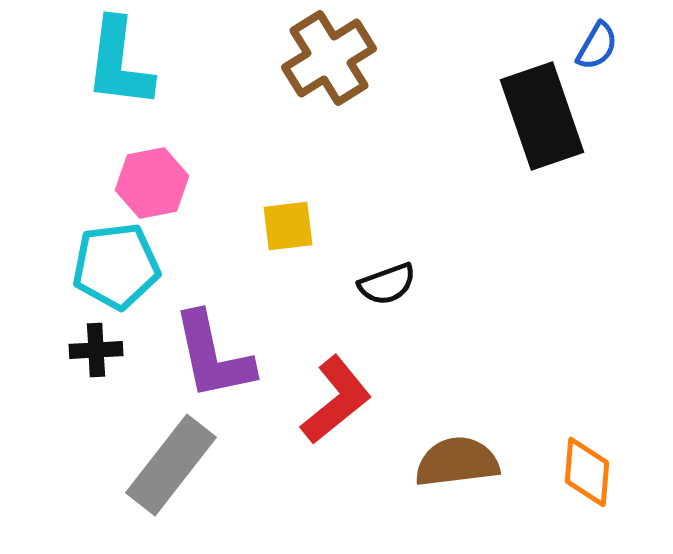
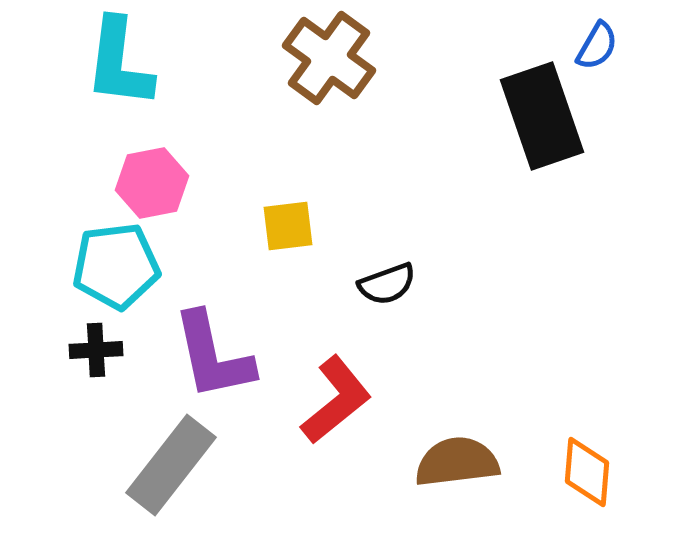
brown cross: rotated 22 degrees counterclockwise
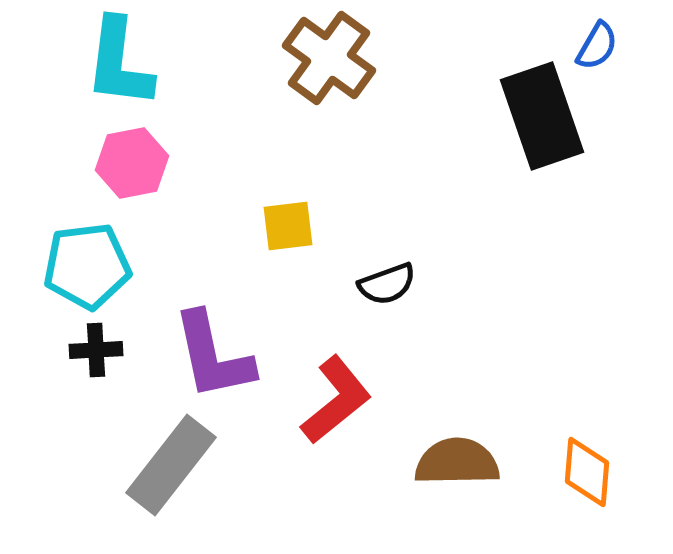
pink hexagon: moved 20 px left, 20 px up
cyan pentagon: moved 29 px left
brown semicircle: rotated 6 degrees clockwise
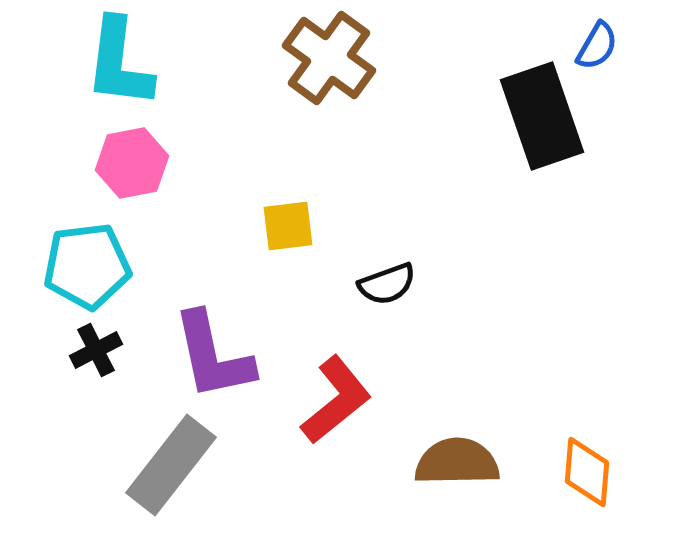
black cross: rotated 24 degrees counterclockwise
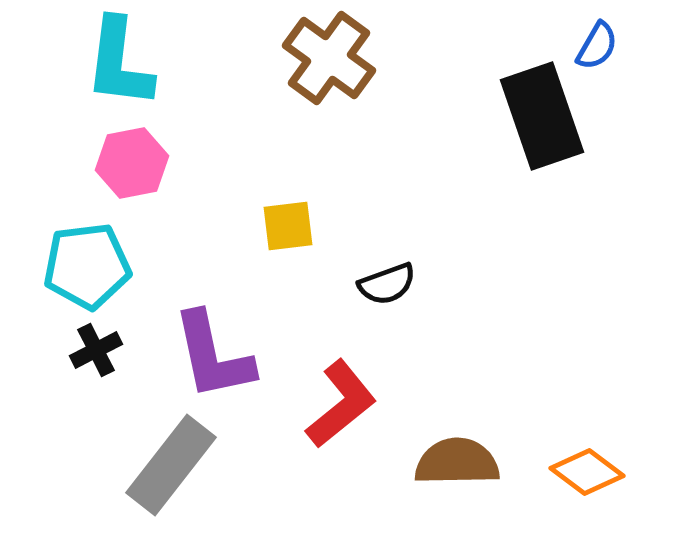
red L-shape: moved 5 px right, 4 px down
orange diamond: rotated 58 degrees counterclockwise
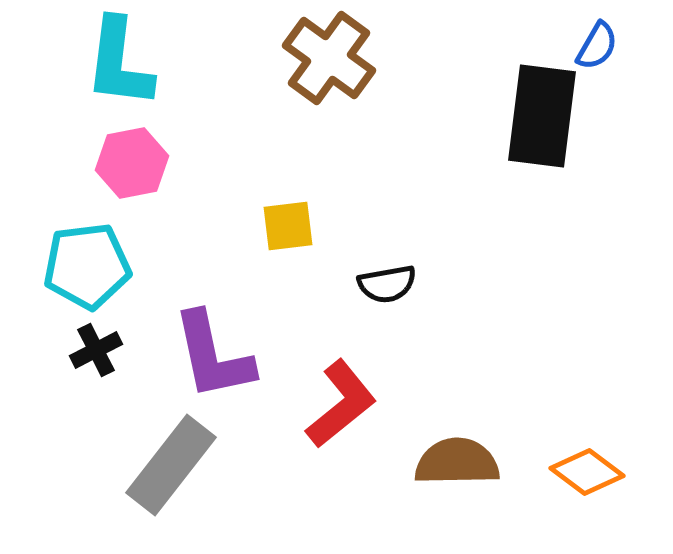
black rectangle: rotated 26 degrees clockwise
black semicircle: rotated 10 degrees clockwise
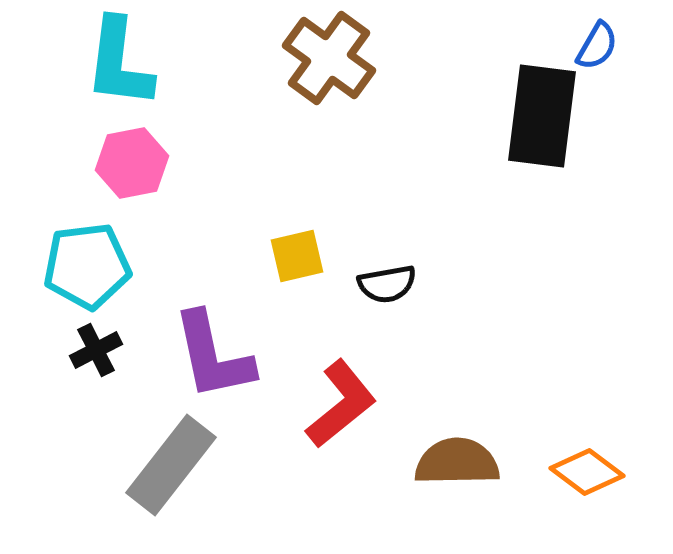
yellow square: moved 9 px right, 30 px down; rotated 6 degrees counterclockwise
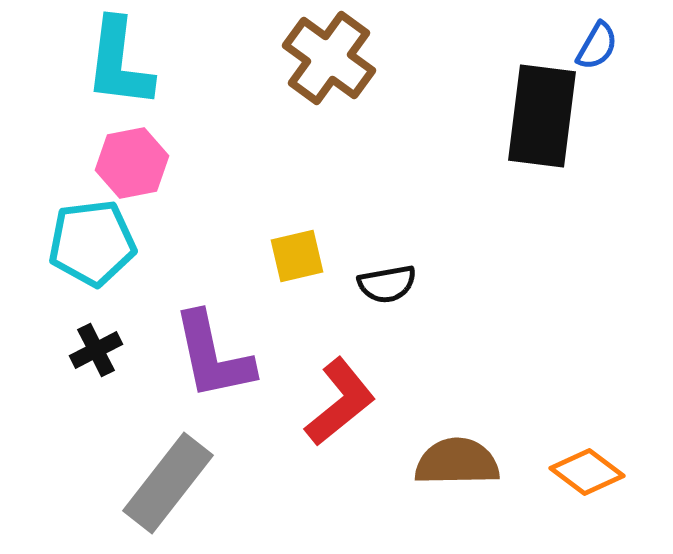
cyan pentagon: moved 5 px right, 23 px up
red L-shape: moved 1 px left, 2 px up
gray rectangle: moved 3 px left, 18 px down
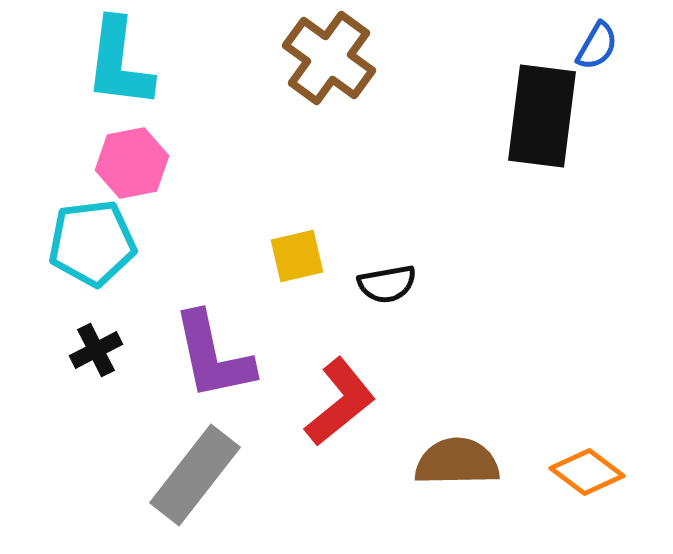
gray rectangle: moved 27 px right, 8 px up
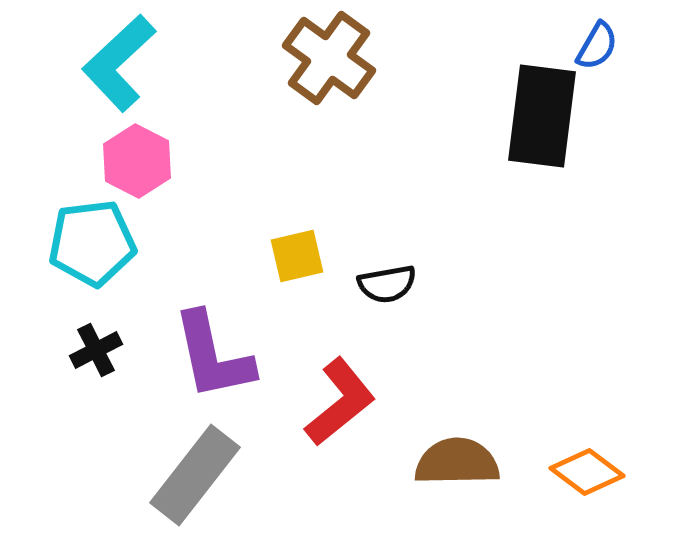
cyan L-shape: rotated 40 degrees clockwise
pink hexagon: moved 5 px right, 2 px up; rotated 22 degrees counterclockwise
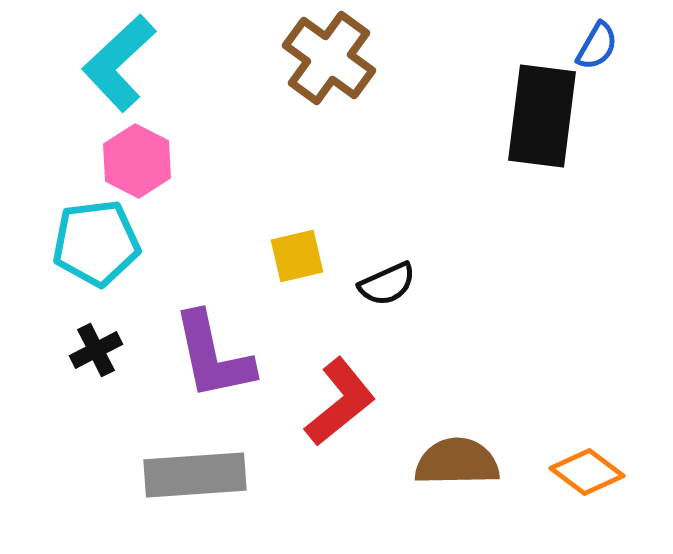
cyan pentagon: moved 4 px right
black semicircle: rotated 14 degrees counterclockwise
gray rectangle: rotated 48 degrees clockwise
